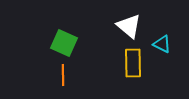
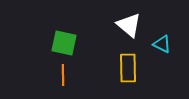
white triangle: moved 1 px up
green square: rotated 12 degrees counterclockwise
yellow rectangle: moved 5 px left, 5 px down
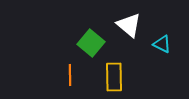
green square: moved 27 px right; rotated 28 degrees clockwise
yellow rectangle: moved 14 px left, 9 px down
orange line: moved 7 px right
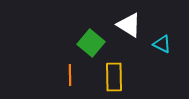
white triangle: rotated 8 degrees counterclockwise
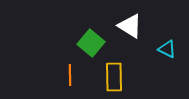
white triangle: moved 1 px right, 1 px down
cyan triangle: moved 5 px right, 5 px down
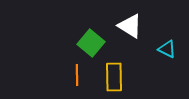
orange line: moved 7 px right
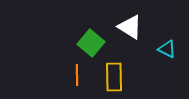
white triangle: moved 1 px down
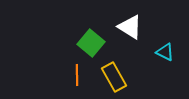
cyan triangle: moved 2 px left, 3 px down
yellow rectangle: rotated 28 degrees counterclockwise
